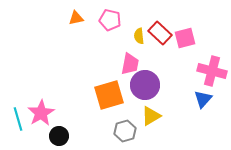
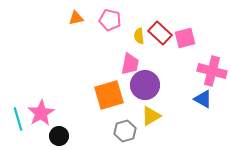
blue triangle: rotated 42 degrees counterclockwise
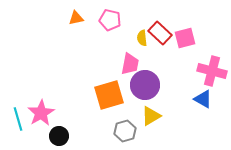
yellow semicircle: moved 3 px right, 2 px down
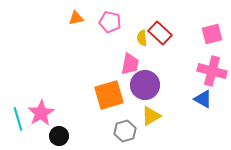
pink pentagon: moved 2 px down
pink square: moved 27 px right, 4 px up
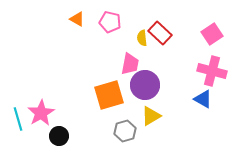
orange triangle: moved 1 px right, 1 px down; rotated 42 degrees clockwise
pink square: rotated 20 degrees counterclockwise
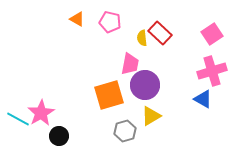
pink cross: rotated 32 degrees counterclockwise
cyan line: rotated 45 degrees counterclockwise
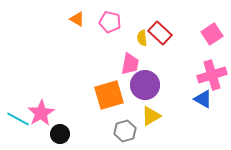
pink cross: moved 4 px down
black circle: moved 1 px right, 2 px up
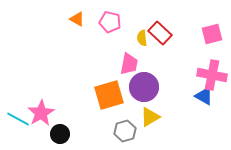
pink square: rotated 20 degrees clockwise
pink trapezoid: moved 1 px left
pink cross: rotated 28 degrees clockwise
purple circle: moved 1 px left, 2 px down
blue triangle: moved 1 px right, 3 px up
yellow triangle: moved 1 px left, 1 px down
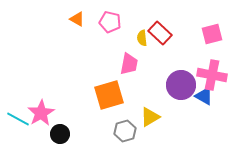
purple circle: moved 37 px right, 2 px up
